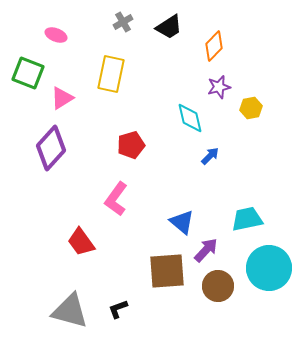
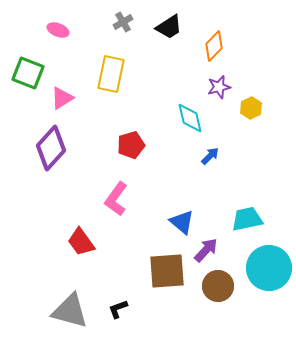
pink ellipse: moved 2 px right, 5 px up
yellow hexagon: rotated 15 degrees counterclockwise
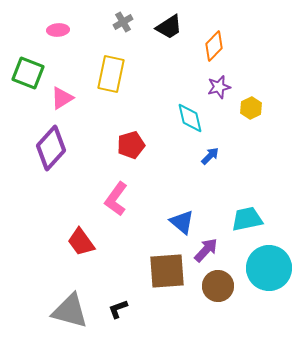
pink ellipse: rotated 25 degrees counterclockwise
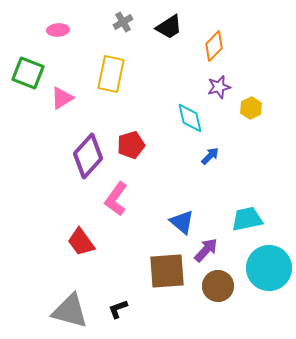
purple diamond: moved 37 px right, 8 px down
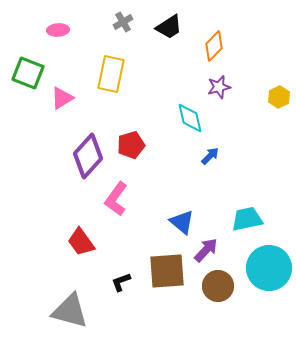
yellow hexagon: moved 28 px right, 11 px up
black L-shape: moved 3 px right, 27 px up
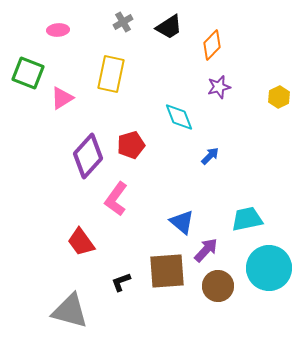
orange diamond: moved 2 px left, 1 px up
cyan diamond: moved 11 px left, 1 px up; rotated 8 degrees counterclockwise
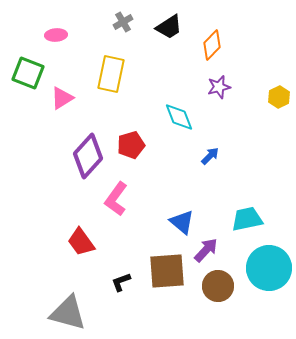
pink ellipse: moved 2 px left, 5 px down
gray triangle: moved 2 px left, 2 px down
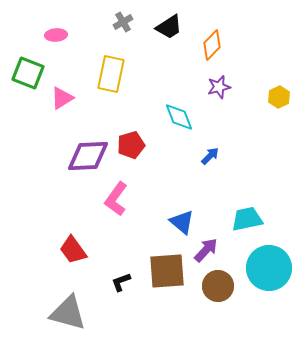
purple diamond: rotated 45 degrees clockwise
red trapezoid: moved 8 px left, 8 px down
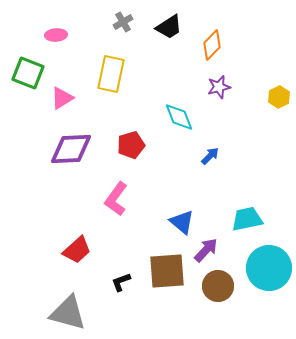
purple diamond: moved 17 px left, 7 px up
red trapezoid: moved 4 px right; rotated 96 degrees counterclockwise
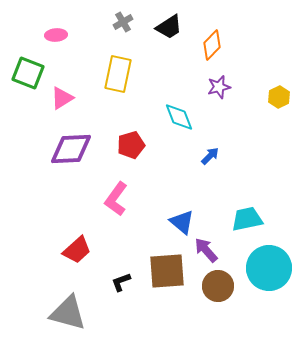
yellow rectangle: moved 7 px right
purple arrow: rotated 84 degrees counterclockwise
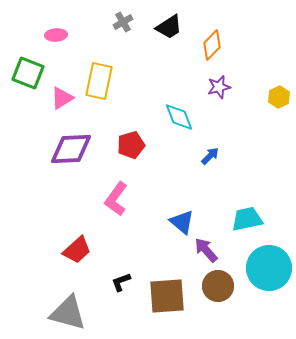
yellow rectangle: moved 19 px left, 7 px down
brown square: moved 25 px down
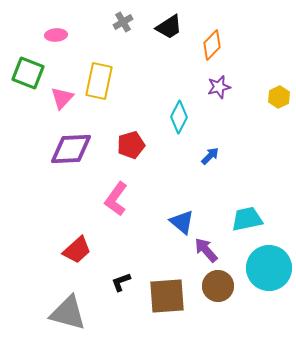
pink triangle: rotated 15 degrees counterclockwise
cyan diamond: rotated 48 degrees clockwise
